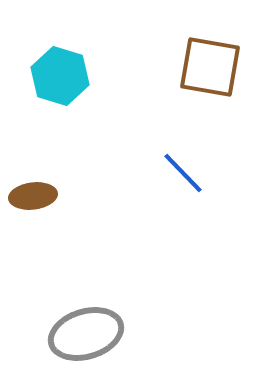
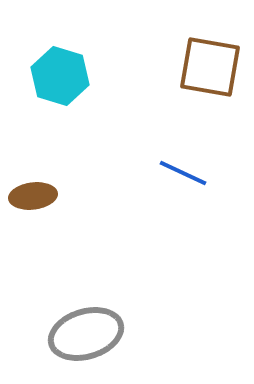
blue line: rotated 21 degrees counterclockwise
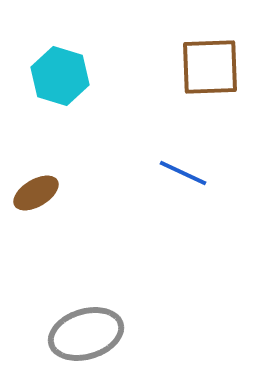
brown square: rotated 12 degrees counterclockwise
brown ellipse: moved 3 px right, 3 px up; rotated 24 degrees counterclockwise
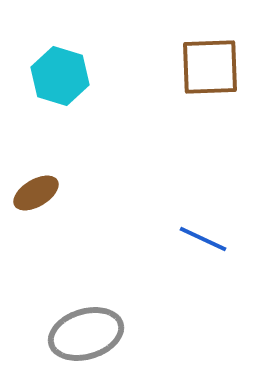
blue line: moved 20 px right, 66 px down
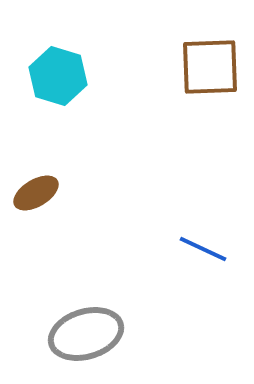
cyan hexagon: moved 2 px left
blue line: moved 10 px down
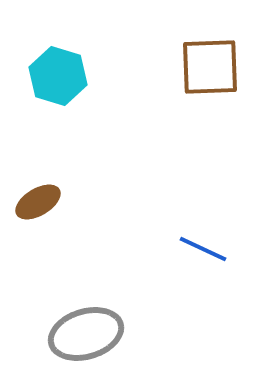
brown ellipse: moved 2 px right, 9 px down
